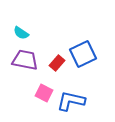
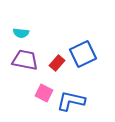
cyan semicircle: rotated 28 degrees counterclockwise
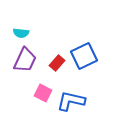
blue square: moved 1 px right, 2 px down
purple trapezoid: rotated 104 degrees clockwise
pink square: moved 1 px left
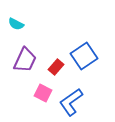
cyan semicircle: moved 5 px left, 9 px up; rotated 21 degrees clockwise
blue square: rotated 8 degrees counterclockwise
red rectangle: moved 1 px left, 4 px down
blue L-shape: moved 1 px down; rotated 48 degrees counterclockwise
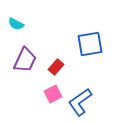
blue square: moved 6 px right, 12 px up; rotated 24 degrees clockwise
pink square: moved 10 px right, 1 px down; rotated 36 degrees clockwise
blue L-shape: moved 9 px right
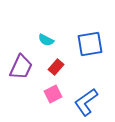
cyan semicircle: moved 30 px right, 16 px down
purple trapezoid: moved 4 px left, 7 px down
blue L-shape: moved 6 px right
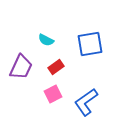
red rectangle: rotated 14 degrees clockwise
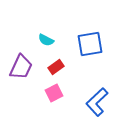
pink square: moved 1 px right, 1 px up
blue L-shape: moved 11 px right; rotated 8 degrees counterclockwise
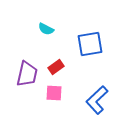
cyan semicircle: moved 11 px up
purple trapezoid: moved 6 px right, 7 px down; rotated 12 degrees counterclockwise
pink square: rotated 30 degrees clockwise
blue L-shape: moved 2 px up
